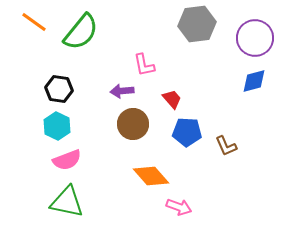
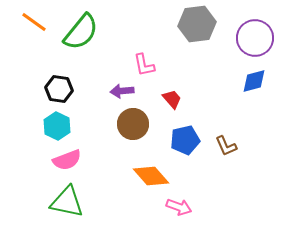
blue pentagon: moved 2 px left, 8 px down; rotated 16 degrees counterclockwise
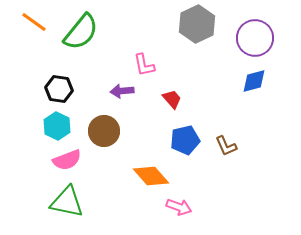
gray hexagon: rotated 18 degrees counterclockwise
brown circle: moved 29 px left, 7 px down
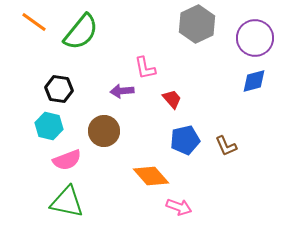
pink L-shape: moved 1 px right, 3 px down
cyan hexagon: moved 8 px left; rotated 12 degrees counterclockwise
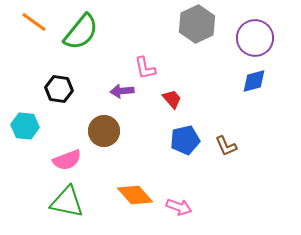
cyan hexagon: moved 24 px left; rotated 8 degrees counterclockwise
orange diamond: moved 16 px left, 19 px down
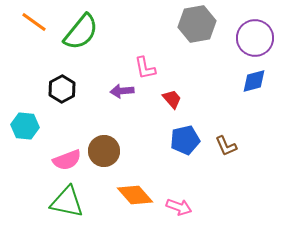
gray hexagon: rotated 15 degrees clockwise
black hexagon: moved 3 px right; rotated 24 degrees clockwise
brown circle: moved 20 px down
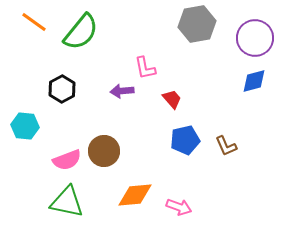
orange diamond: rotated 54 degrees counterclockwise
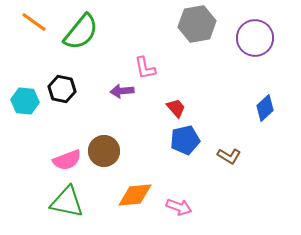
blue diamond: moved 11 px right, 27 px down; rotated 28 degrees counterclockwise
black hexagon: rotated 20 degrees counterclockwise
red trapezoid: moved 4 px right, 9 px down
cyan hexagon: moved 25 px up
brown L-shape: moved 3 px right, 10 px down; rotated 35 degrees counterclockwise
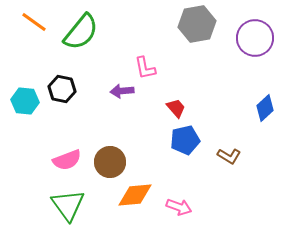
brown circle: moved 6 px right, 11 px down
green triangle: moved 1 px right, 3 px down; rotated 42 degrees clockwise
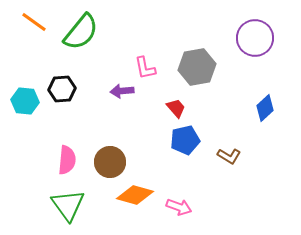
gray hexagon: moved 43 px down
black hexagon: rotated 16 degrees counterclockwise
pink semicircle: rotated 64 degrees counterclockwise
orange diamond: rotated 21 degrees clockwise
